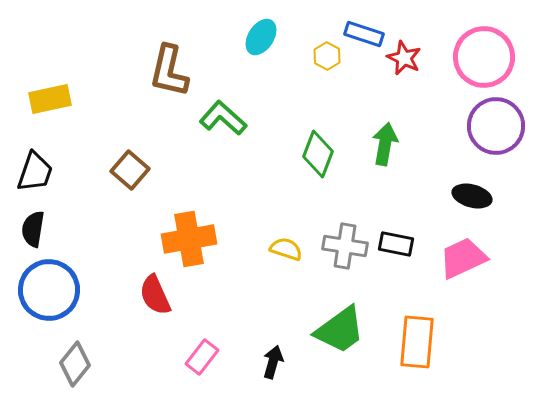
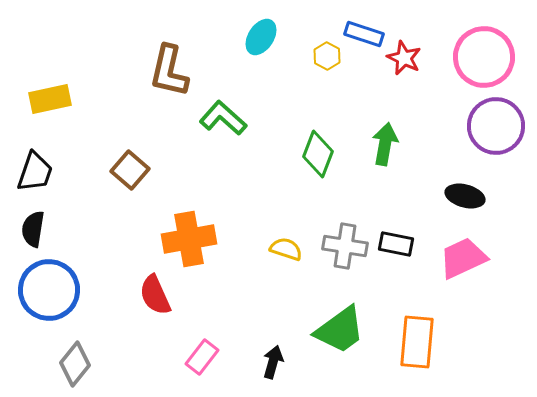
black ellipse: moved 7 px left
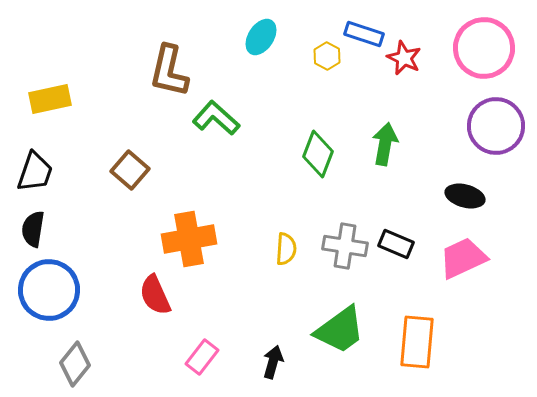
pink circle: moved 9 px up
green L-shape: moved 7 px left
black rectangle: rotated 12 degrees clockwise
yellow semicircle: rotated 76 degrees clockwise
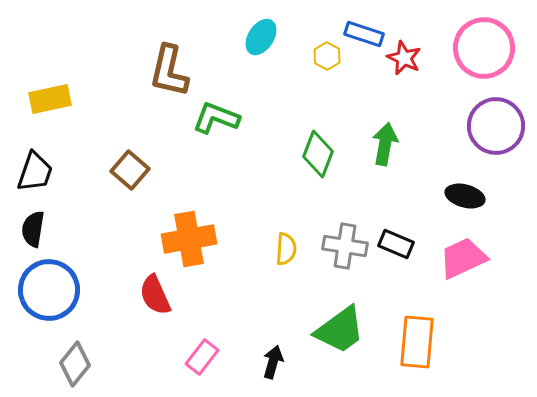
green L-shape: rotated 21 degrees counterclockwise
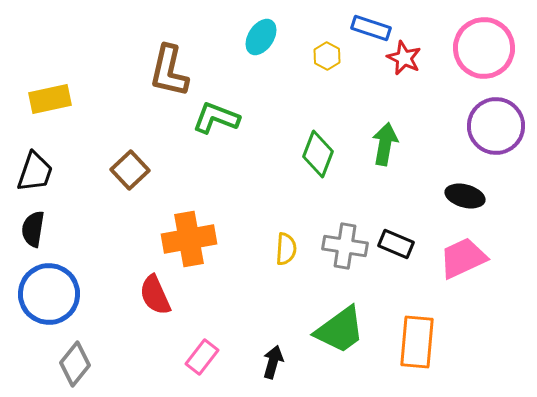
blue rectangle: moved 7 px right, 6 px up
brown square: rotated 6 degrees clockwise
blue circle: moved 4 px down
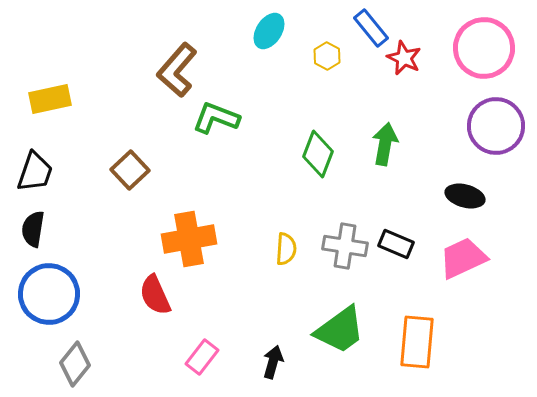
blue rectangle: rotated 33 degrees clockwise
cyan ellipse: moved 8 px right, 6 px up
brown L-shape: moved 8 px right, 1 px up; rotated 28 degrees clockwise
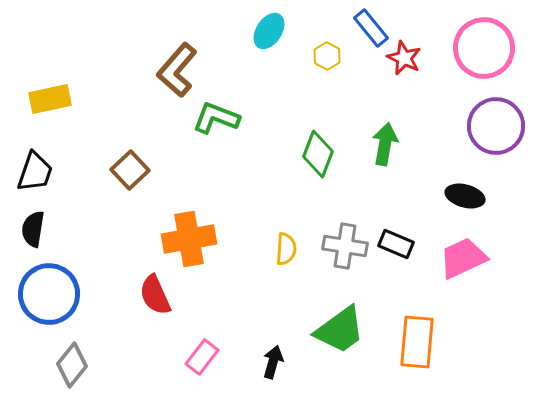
gray diamond: moved 3 px left, 1 px down
